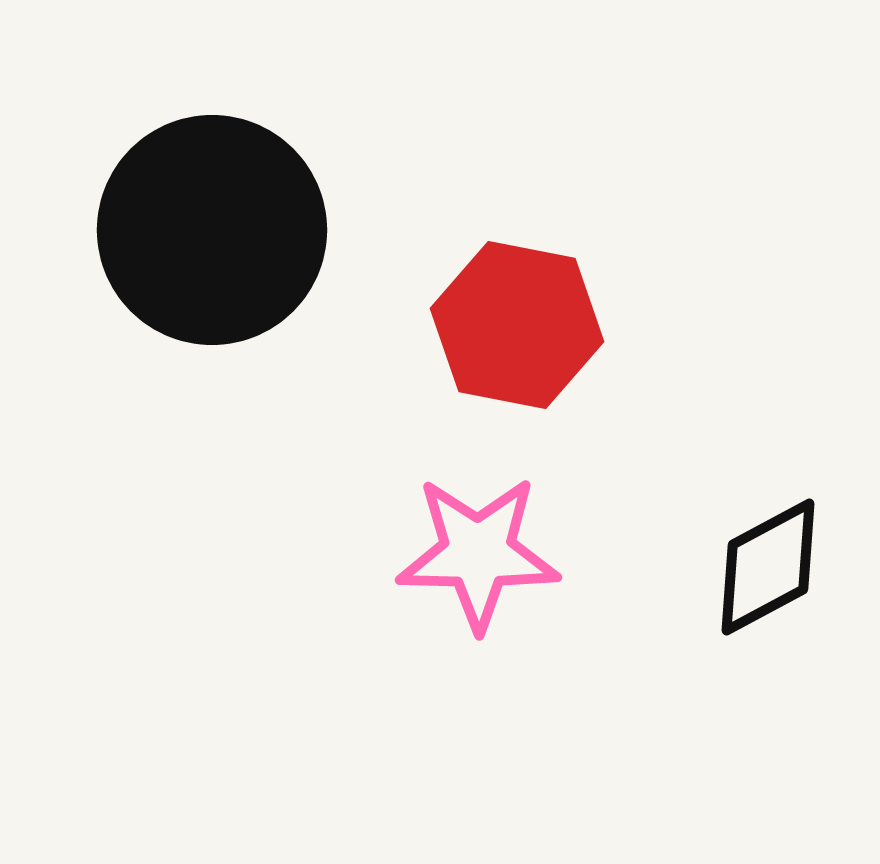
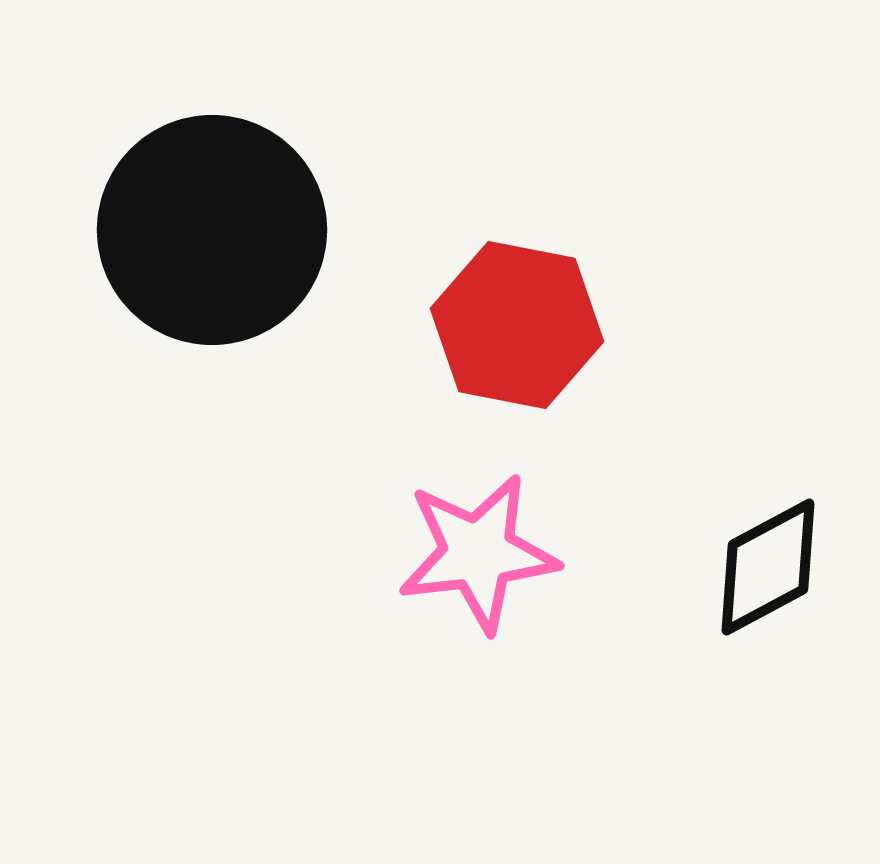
pink star: rotated 8 degrees counterclockwise
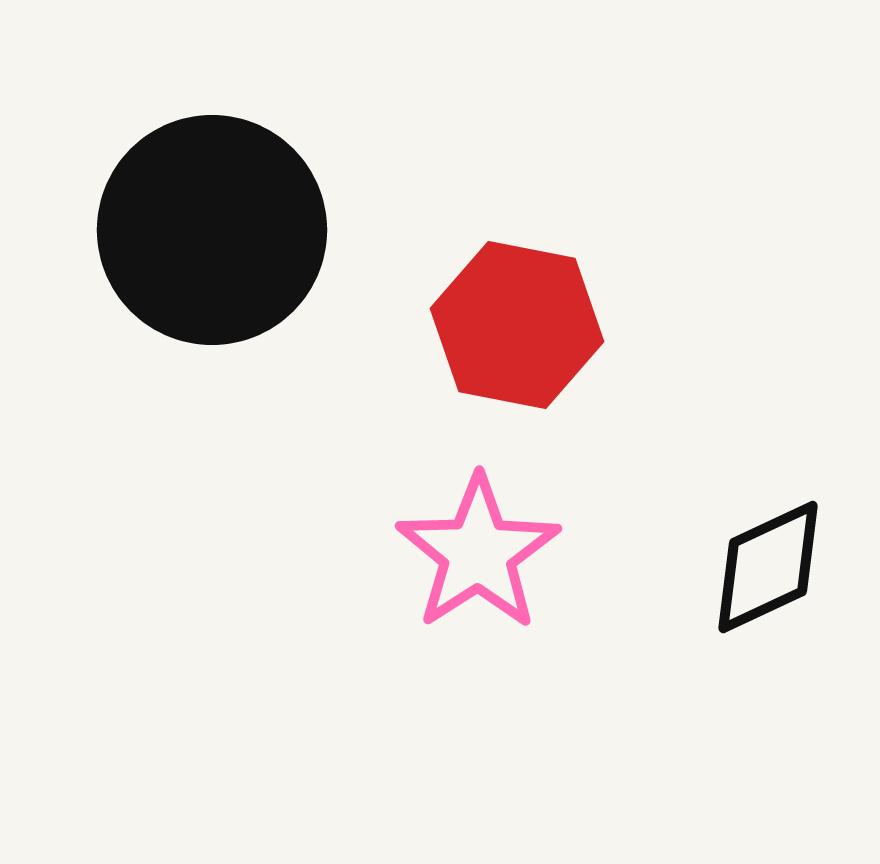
pink star: rotated 26 degrees counterclockwise
black diamond: rotated 3 degrees clockwise
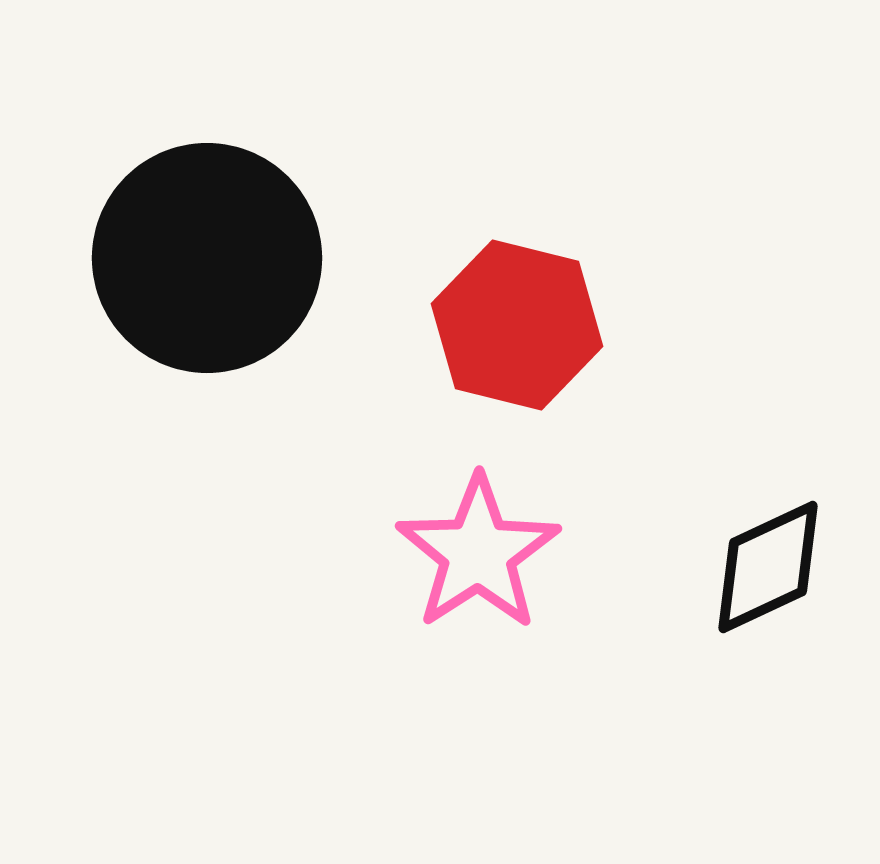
black circle: moved 5 px left, 28 px down
red hexagon: rotated 3 degrees clockwise
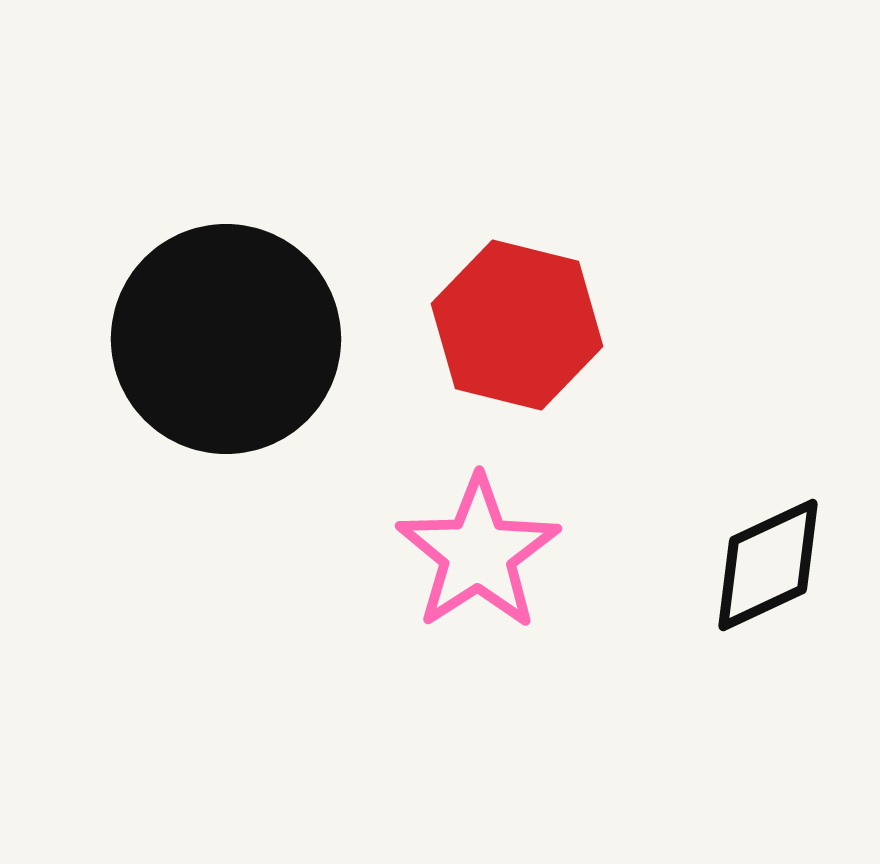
black circle: moved 19 px right, 81 px down
black diamond: moved 2 px up
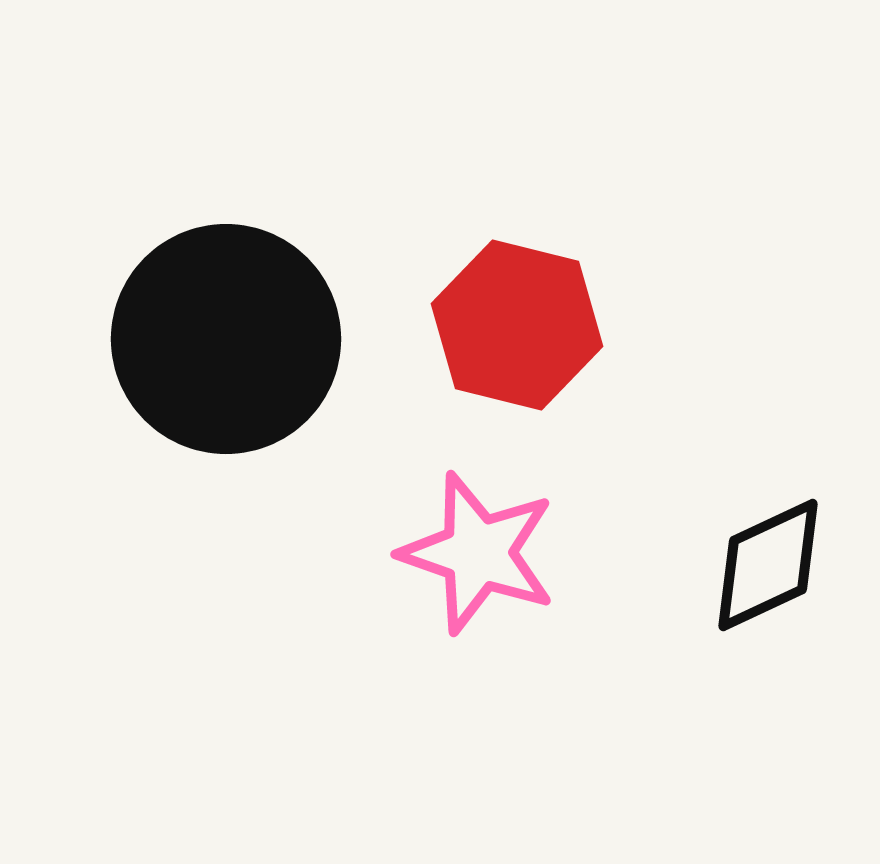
pink star: rotated 20 degrees counterclockwise
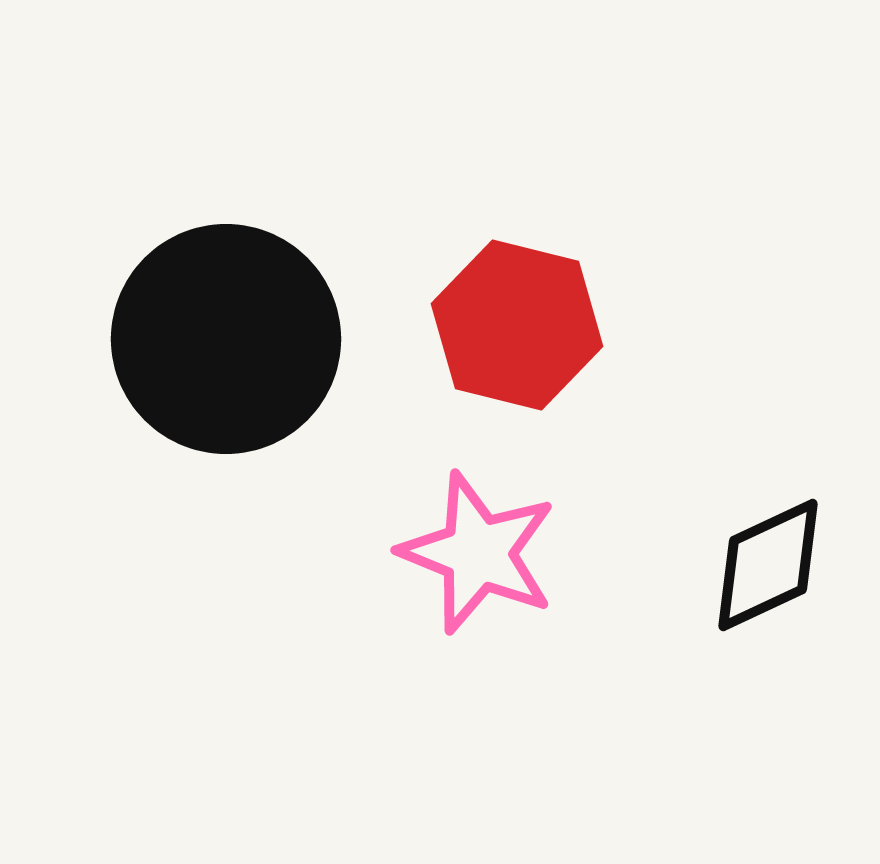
pink star: rotated 3 degrees clockwise
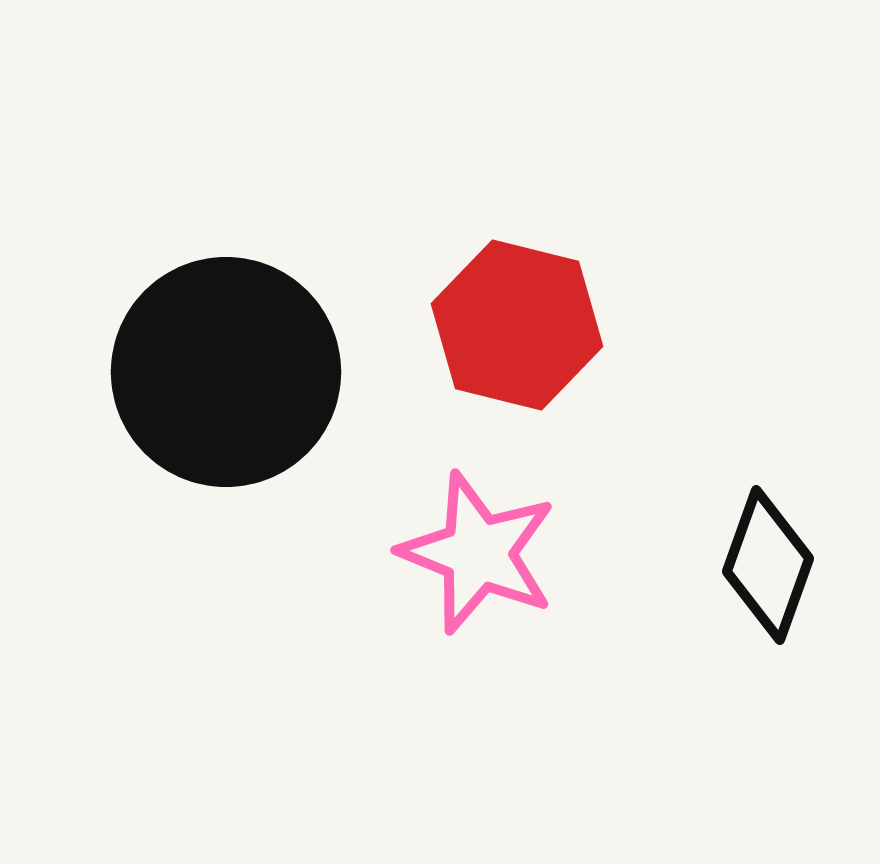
black circle: moved 33 px down
black diamond: rotated 45 degrees counterclockwise
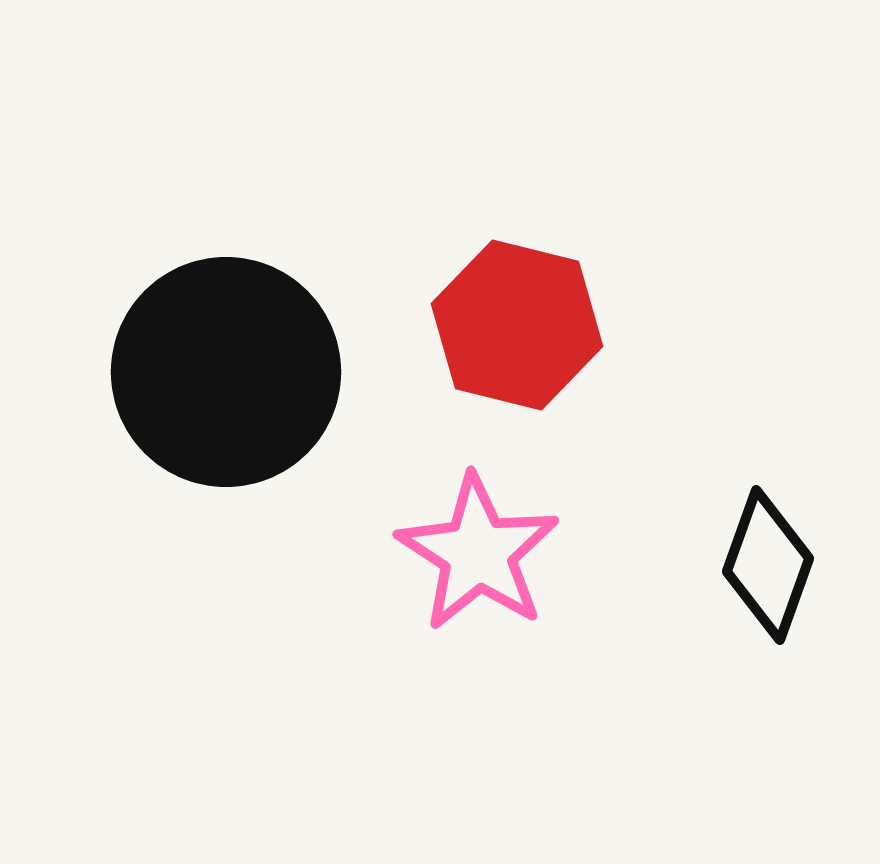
pink star: rotated 11 degrees clockwise
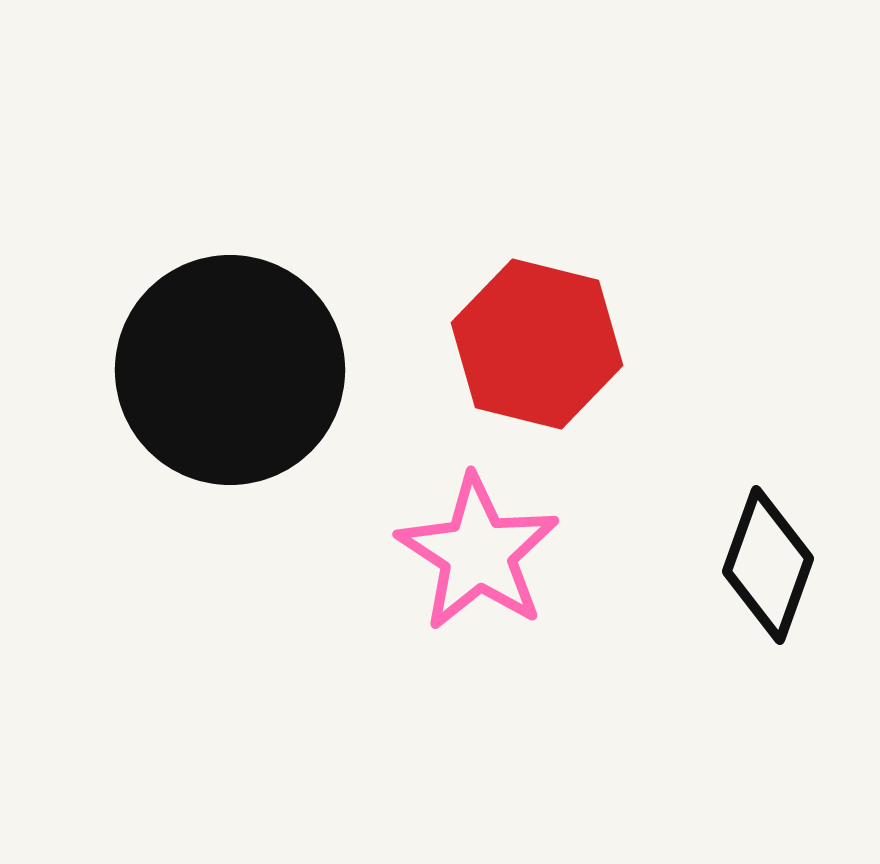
red hexagon: moved 20 px right, 19 px down
black circle: moved 4 px right, 2 px up
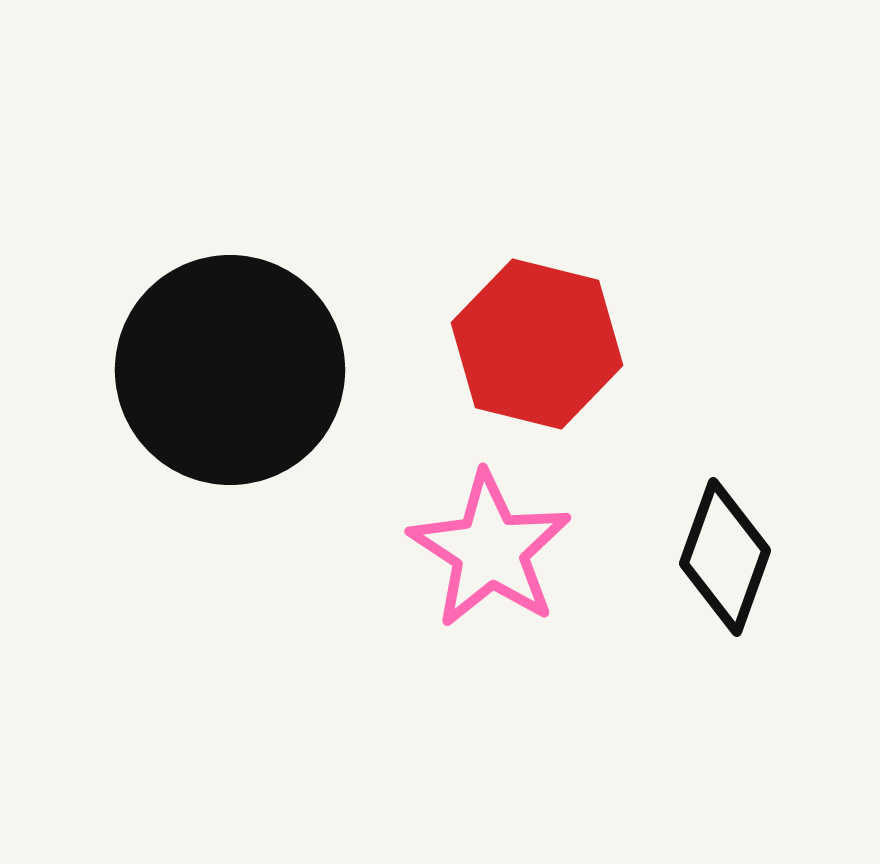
pink star: moved 12 px right, 3 px up
black diamond: moved 43 px left, 8 px up
